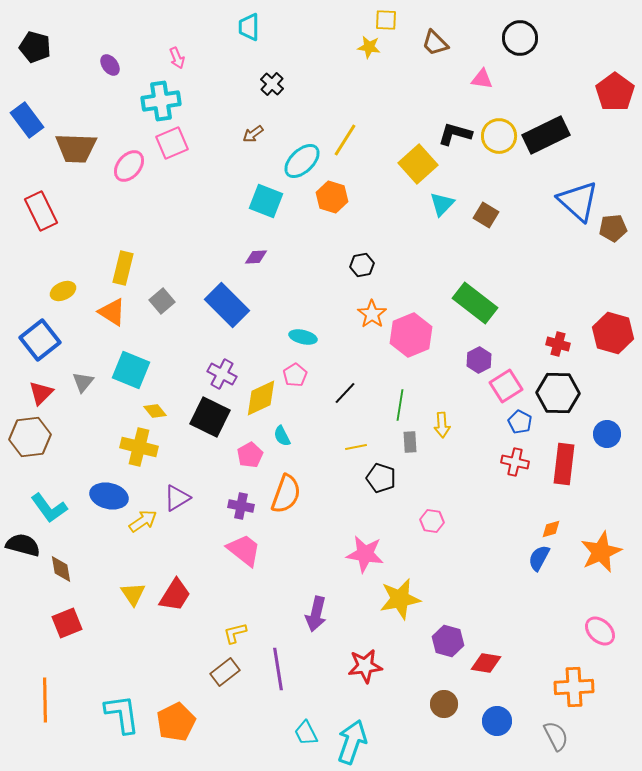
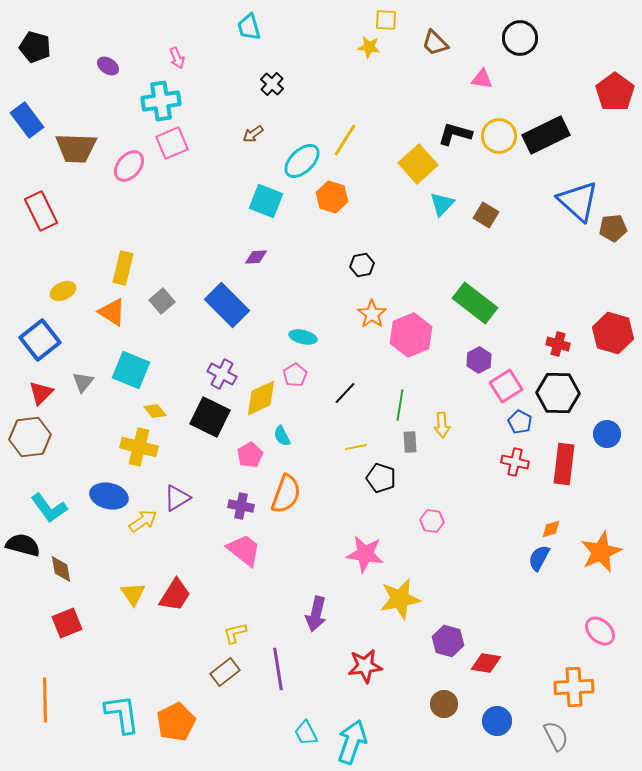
cyan trapezoid at (249, 27): rotated 16 degrees counterclockwise
purple ellipse at (110, 65): moved 2 px left, 1 px down; rotated 20 degrees counterclockwise
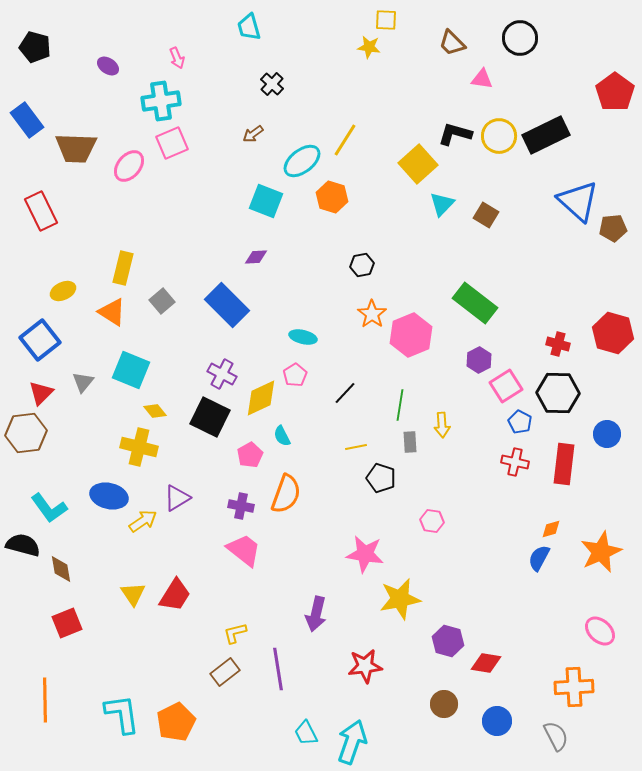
brown trapezoid at (435, 43): moved 17 px right
cyan ellipse at (302, 161): rotated 6 degrees clockwise
brown hexagon at (30, 437): moved 4 px left, 4 px up
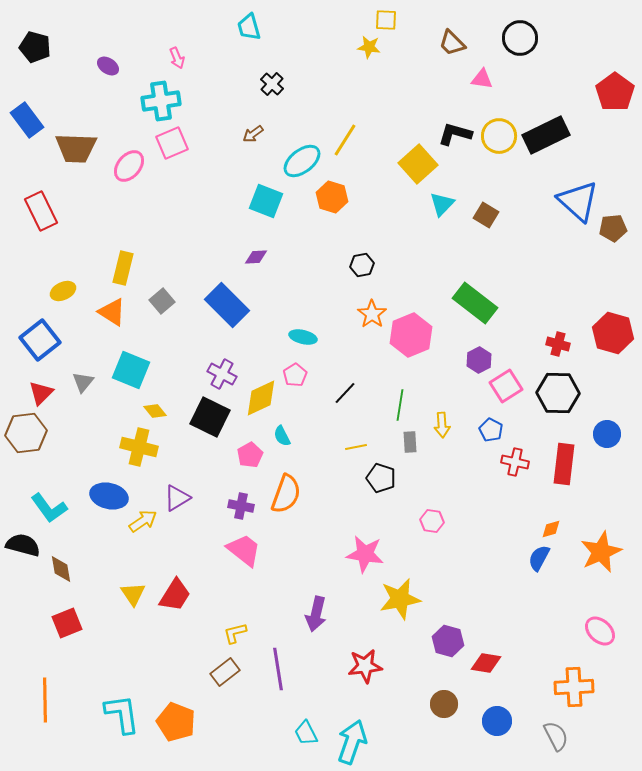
blue pentagon at (520, 422): moved 29 px left, 8 px down
orange pentagon at (176, 722): rotated 24 degrees counterclockwise
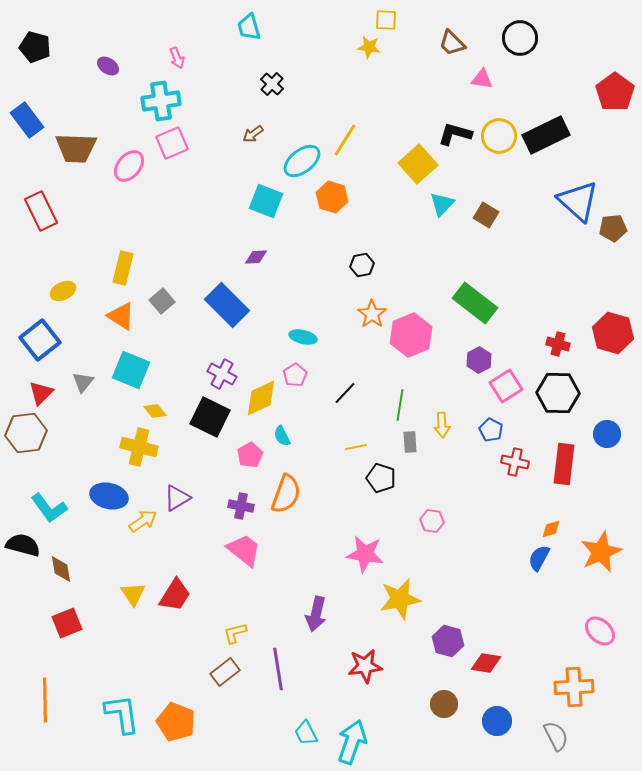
orange triangle at (112, 312): moved 9 px right, 4 px down
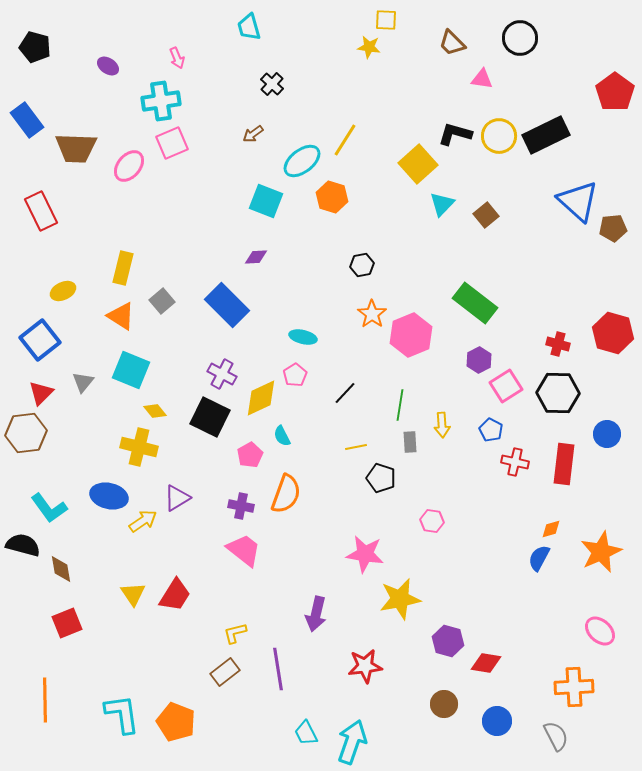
brown square at (486, 215): rotated 20 degrees clockwise
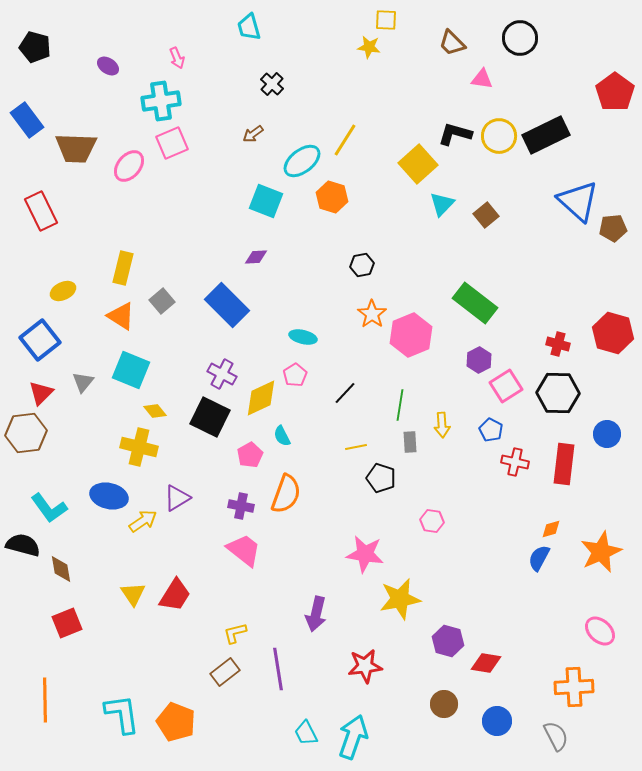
cyan arrow at (352, 742): moved 1 px right, 5 px up
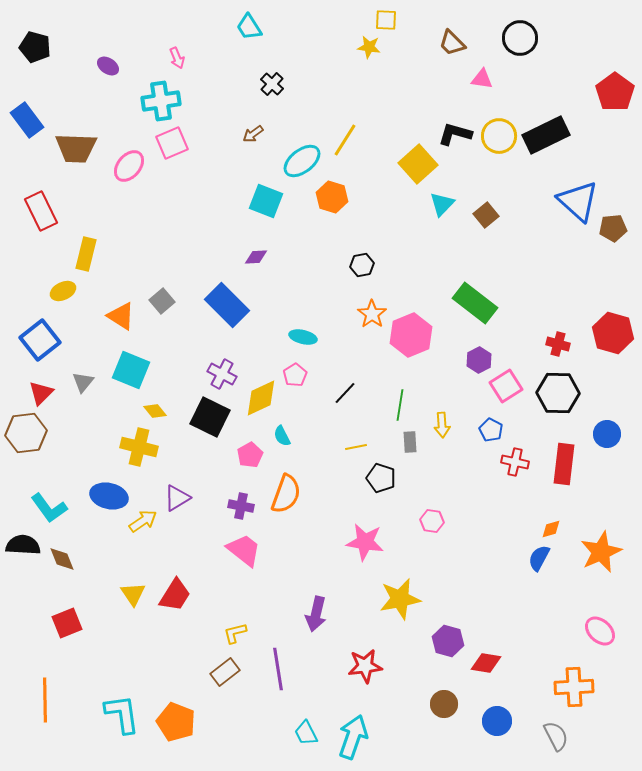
cyan trapezoid at (249, 27): rotated 16 degrees counterclockwise
yellow rectangle at (123, 268): moved 37 px left, 14 px up
black semicircle at (23, 545): rotated 12 degrees counterclockwise
pink star at (365, 554): moved 12 px up
brown diamond at (61, 569): moved 1 px right, 10 px up; rotated 12 degrees counterclockwise
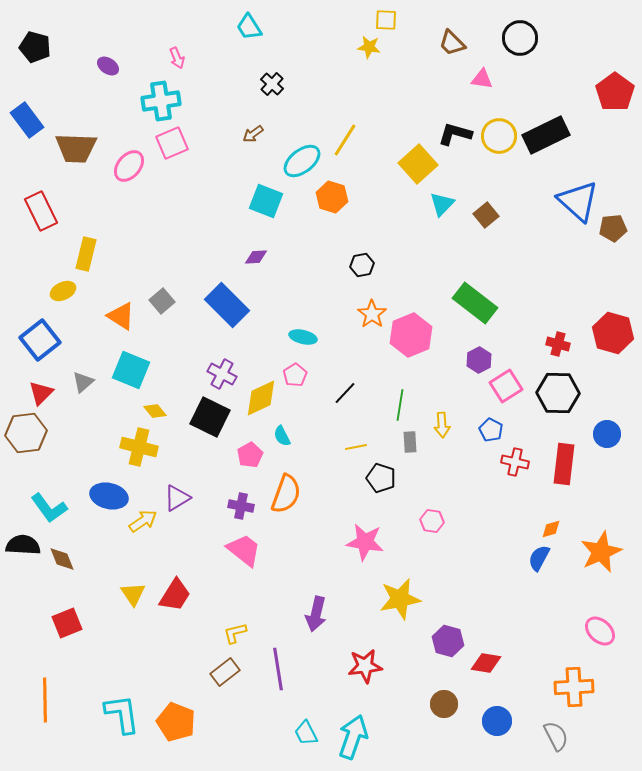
gray triangle at (83, 382): rotated 10 degrees clockwise
